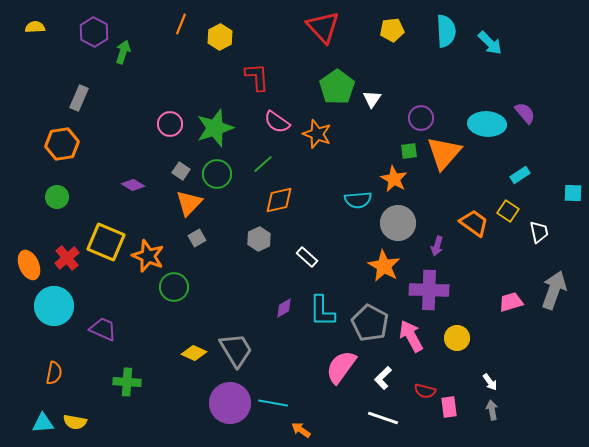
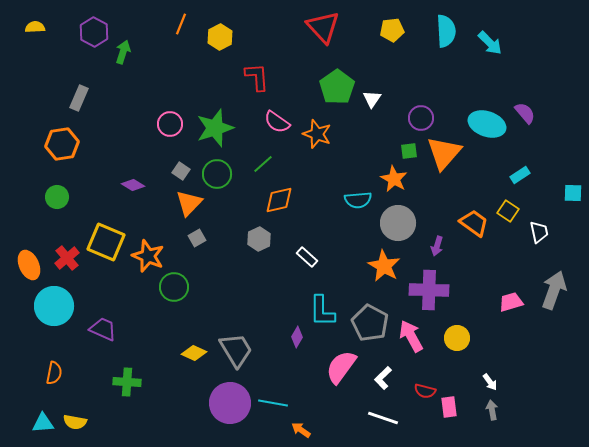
cyan ellipse at (487, 124): rotated 15 degrees clockwise
purple diamond at (284, 308): moved 13 px right, 29 px down; rotated 30 degrees counterclockwise
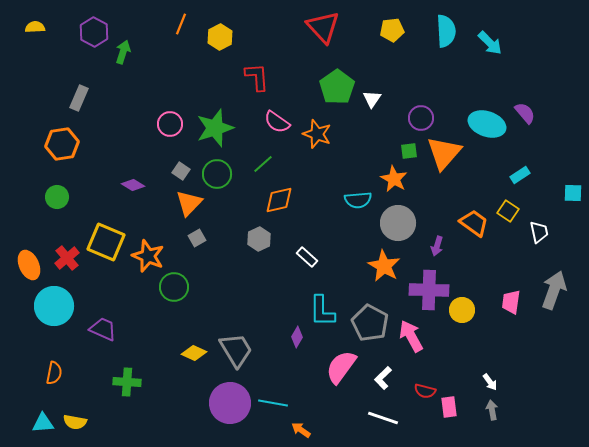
pink trapezoid at (511, 302): rotated 65 degrees counterclockwise
yellow circle at (457, 338): moved 5 px right, 28 px up
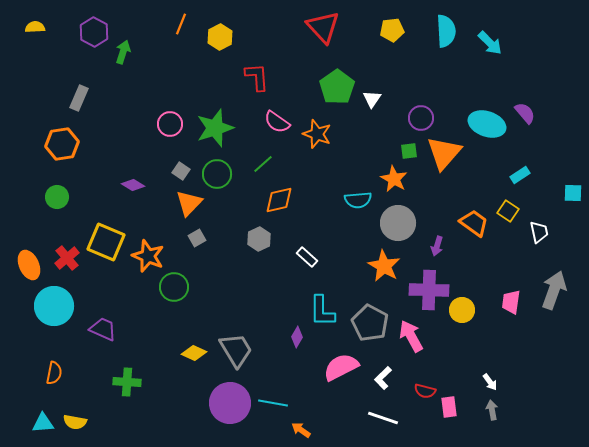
pink semicircle at (341, 367): rotated 27 degrees clockwise
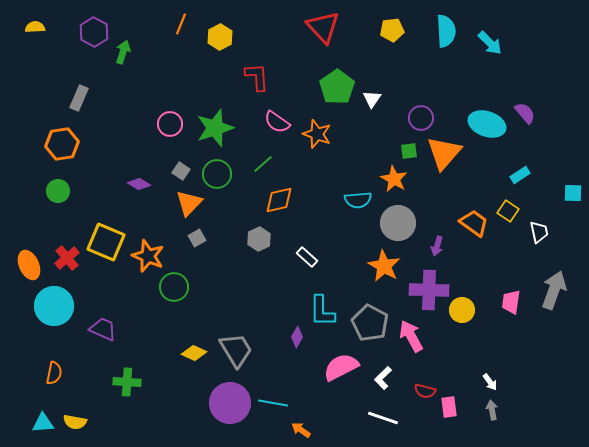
purple diamond at (133, 185): moved 6 px right, 1 px up
green circle at (57, 197): moved 1 px right, 6 px up
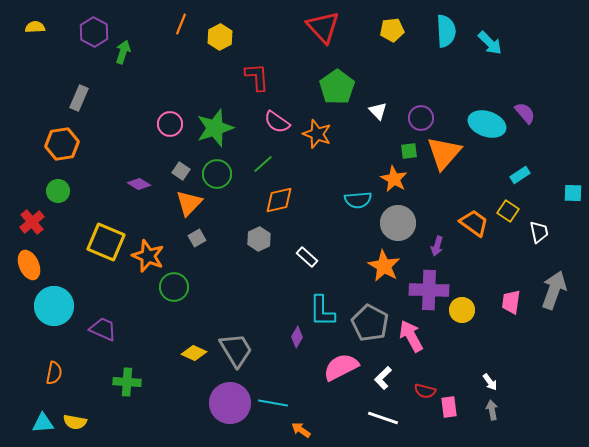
white triangle at (372, 99): moved 6 px right, 12 px down; rotated 18 degrees counterclockwise
red cross at (67, 258): moved 35 px left, 36 px up
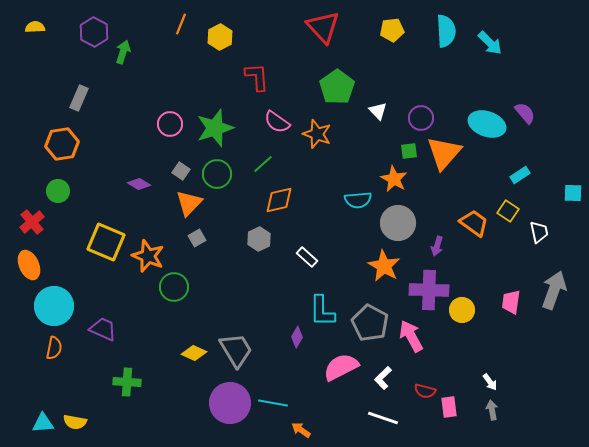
orange semicircle at (54, 373): moved 25 px up
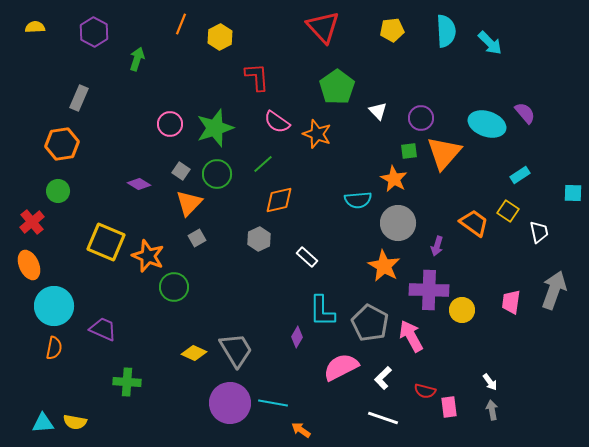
green arrow at (123, 52): moved 14 px right, 7 px down
